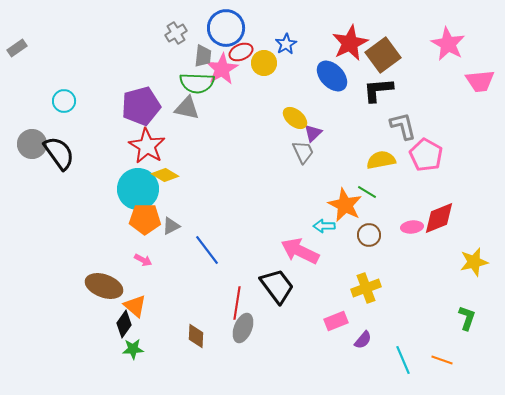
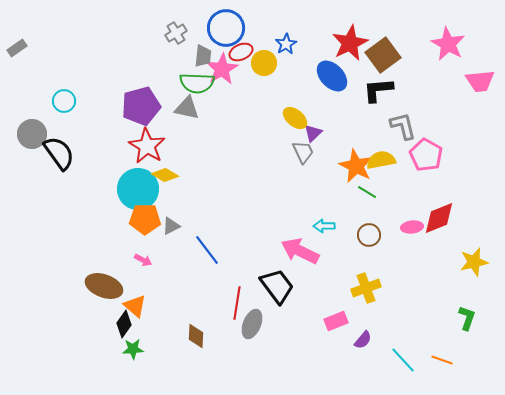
gray circle at (32, 144): moved 10 px up
orange star at (345, 205): moved 11 px right, 39 px up
gray ellipse at (243, 328): moved 9 px right, 4 px up
cyan line at (403, 360): rotated 20 degrees counterclockwise
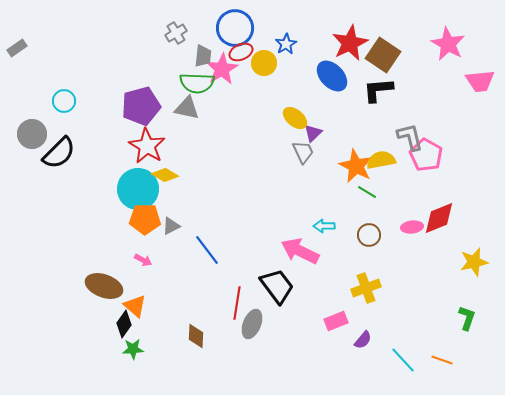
blue circle at (226, 28): moved 9 px right
brown square at (383, 55): rotated 20 degrees counterclockwise
gray L-shape at (403, 126): moved 7 px right, 11 px down
black semicircle at (59, 153): rotated 81 degrees clockwise
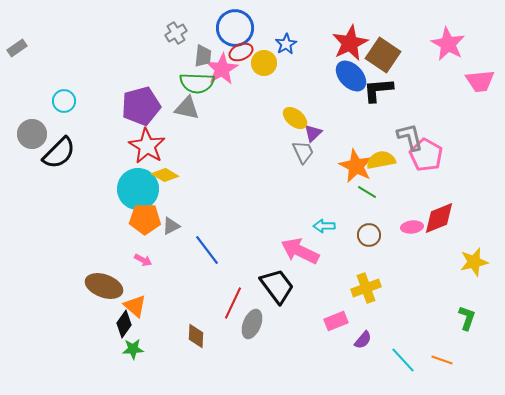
blue ellipse at (332, 76): moved 19 px right
red line at (237, 303): moved 4 px left; rotated 16 degrees clockwise
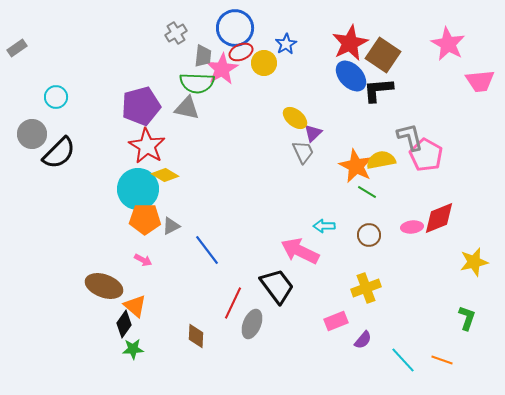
cyan circle at (64, 101): moved 8 px left, 4 px up
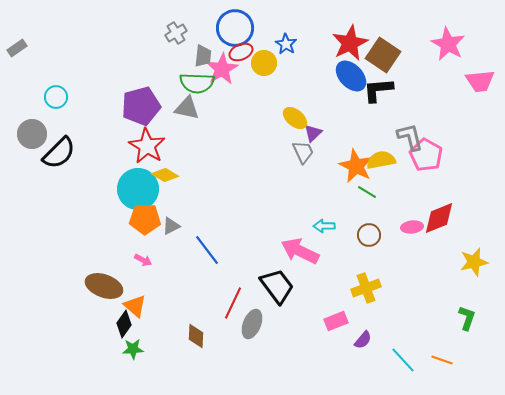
blue star at (286, 44): rotated 10 degrees counterclockwise
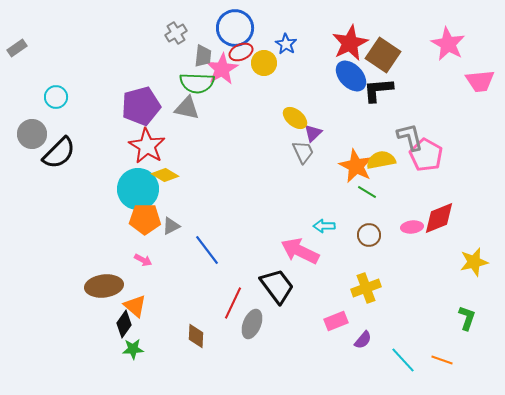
brown ellipse at (104, 286): rotated 27 degrees counterclockwise
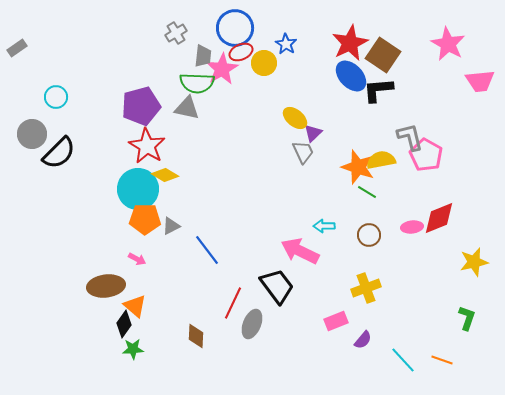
orange star at (356, 166): moved 2 px right, 1 px down; rotated 8 degrees counterclockwise
pink arrow at (143, 260): moved 6 px left, 1 px up
brown ellipse at (104, 286): moved 2 px right
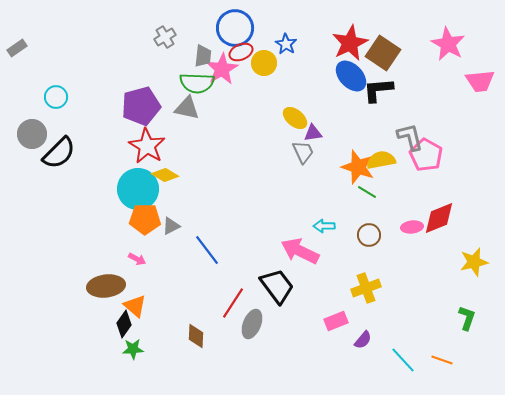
gray cross at (176, 33): moved 11 px left, 4 px down
brown square at (383, 55): moved 2 px up
purple triangle at (313, 133): rotated 36 degrees clockwise
red line at (233, 303): rotated 8 degrees clockwise
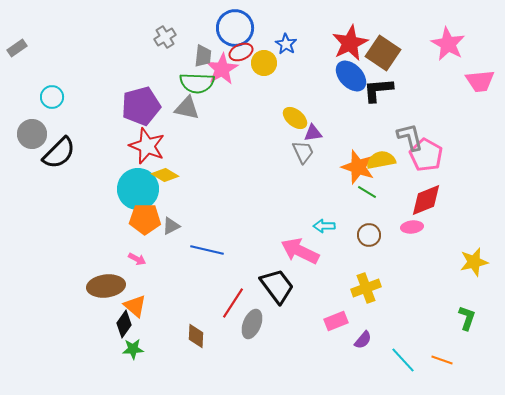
cyan circle at (56, 97): moved 4 px left
red star at (147, 146): rotated 9 degrees counterclockwise
red diamond at (439, 218): moved 13 px left, 18 px up
blue line at (207, 250): rotated 40 degrees counterclockwise
